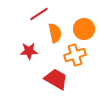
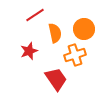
red line: moved 4 px left, 1 px down
red star: rotated 18 degrees counterclockwise
red trapezoid: rotated 25 degrees clockwise
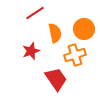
red line: moved 2 px up
red star: moved 2 px right
